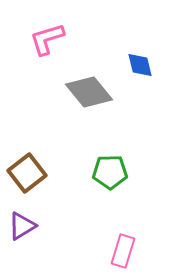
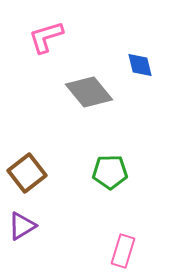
pink L-shape: moved 1 px left, 2 px up
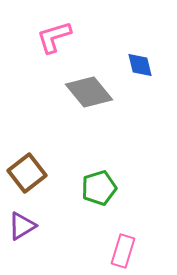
pink L-shape: moved 8 px right
green pentagon: moved 11 px left, 16 px down; rotated 16 degrees counterclockwise
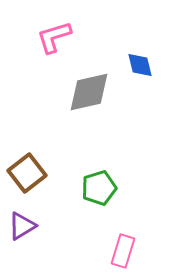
gray diamond: rotated 63 degrees counterclockwise
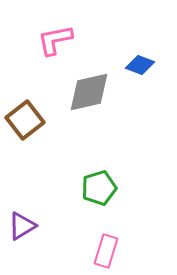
pink L-shape: moved 1 px right, 3 px down; rotated 6 degrees clockwise
blue diamond: rotated 56 degrees counterclockwise
brown square: moved 2 px left, 53 px up
pink rectangle: moved 17 px left
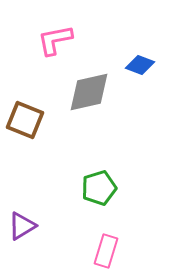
brown square: rotated 30 degrees counterclockwise
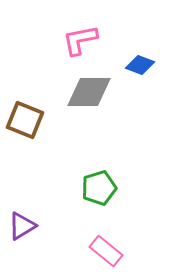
pink L-shape: moved 25 px right
gray diamond: rotated 12 degrees clockwise
pink rectangle: rotated 68 degrees counterclockwise
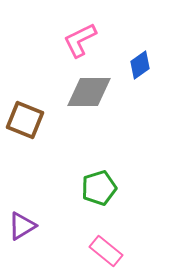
pink L-shape: rotated 15 degrees counterclockwise
blue diamond: rotated 56 degrees counterclockwise
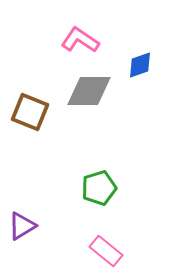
pink L-shape: rotated 60 degrees clockwise
blue diamond: rotated 16 degrees clockwise
gray diamond: moved 1 px up
brown square: moved 5 px right, 8 px up
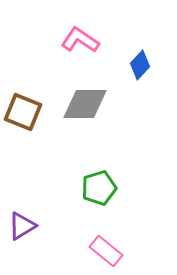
blue diamond: rotated 28 degrees counterclockwise
gray diamond: moved 4 px left, 13 px down
brown square: moved 7 px left
